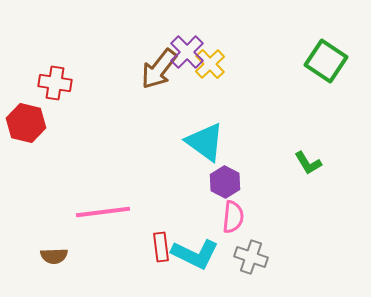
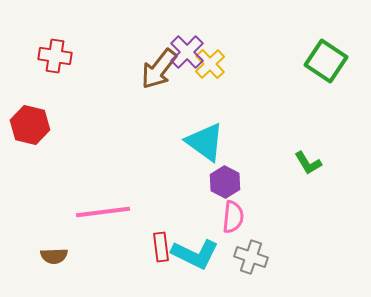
red cross: moved 27 px up
red hexagon: moved 4 px right, 2 px down
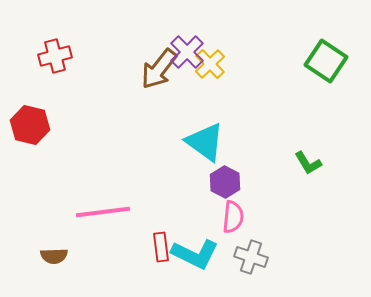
red cross: rotated 24 degrees counterclockwise
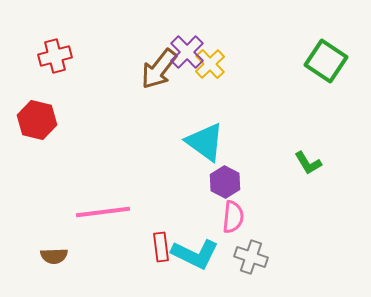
red hexagon: moved 7 px right, 5 px up
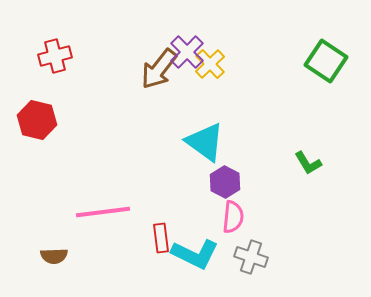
red rectangle: moved 9 px up
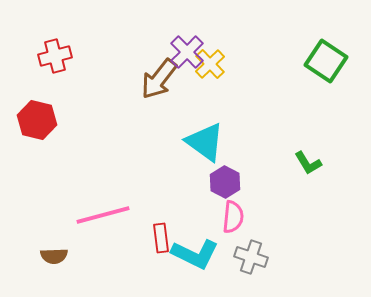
brown arrow: moved 10 px down
pink line: moved 3 px down; rotated 8 degrees counterclockwise
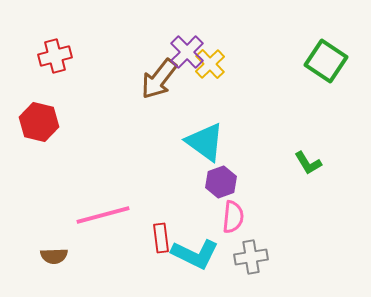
red hexagon: moved 2 px right, 2 px down
purple hexagon: moved 4 px left; rotated 12 degrees clockwise
gray cross: rotated 28 degrees counterclockwise
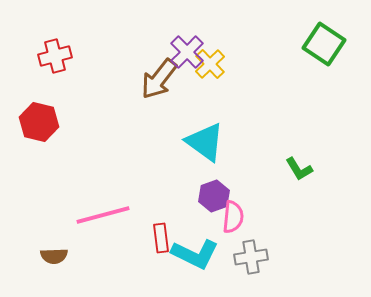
green square: moved 2 px left, 17 px up
green L-shape: moved 9 px left, 6 px down
purple hexagon: moved 7 px left, 14 px down
